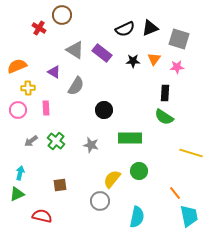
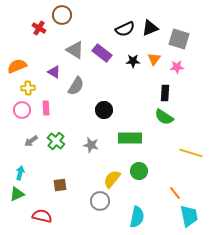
pink circle: moved 4 px right
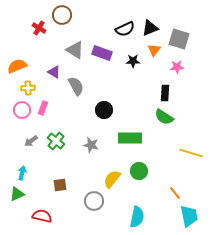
purple rectangle: rotated 18 degrees counterclockwise
orange triangle: moved 9 px up
gray semicircle: rotated 60 degrees counterclockwise
pink rectangle: moved 3 px left; rotated 24 degrees clockwise
cyan arrow: moved 2 px right
gray circle: moved 6 px left
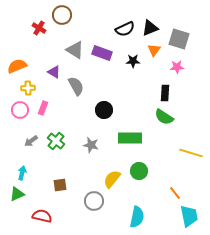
pink circle: moved 2 px left
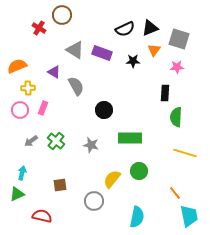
green semicircle: moved 12 px right; rotated 60 degrees clockwise
yellow line: moved 6 px left
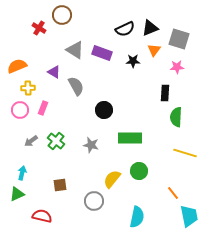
orange line: moved 2 px left
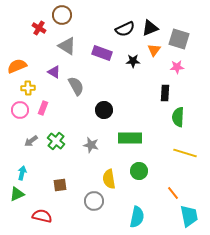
gray triangle: moved 8 px left, 4 px up
green semicircle: moved 2 px right
yellow semicircle: moved 3 px left; rotated 48 degrees counterclockwise
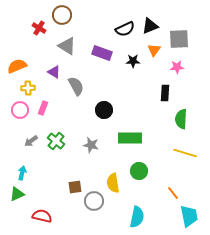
black triangle: moved 2 px up
gray square: rotated 20 degrees counterclockwise
green semicircle: moved 3 px right, 2 px down
yellow semicircle: moved 4 px right, 4 px down
brown square: moved 15 px right, 2 px down
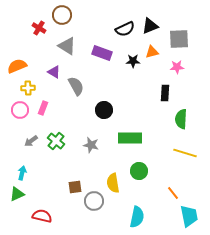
orange triangle: moved 2 px left, 2 px down; rotated 40 degrees clockwise
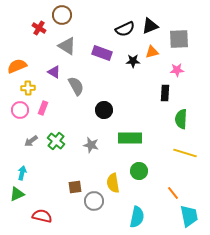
pink star: moved 3 px down
